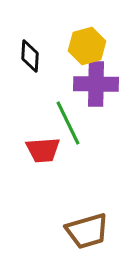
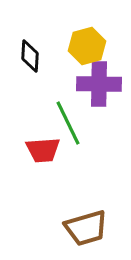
purple cross: moved 3 px right
brown trapezoid: moved 1 px left, 3 px up
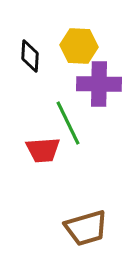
yellow hexagon: moved 8 px left; rotated 18 degrees clockwise
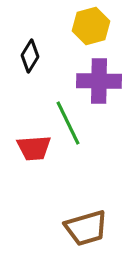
yellow hexagon: moved 12 px right, 20 px up; rotated 18 degrees counterclockwise
black diamond: rotated 28 degrees clockwise
purple cross: moved 3 px up
red trapezoid: moved 9 px left, 2 px up
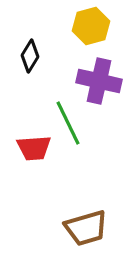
purple cross: rotated 12 degrees clockwise
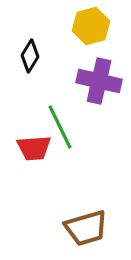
green line: moved 8 px left, 4 px down
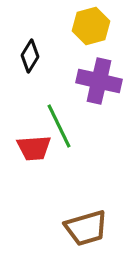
green line: moved 1 px left, 1 px up
